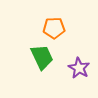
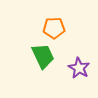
green trapezoid: moved 1 px right, 1 px up
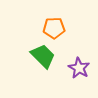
green trapezoid: rotated 20 degrees counterclockwise
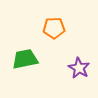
green trapezoid: moved 18 px left, 3 px down; rotated 56 degrees counterclockwise
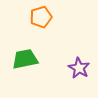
orange pentagon: moved 13 px left, 11 px up; rotated 15 degrees counterclockwise
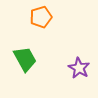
green trapezoid: rotated 72 degrees clockwise
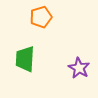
green trapezoid: rotated 148 degrees counterclockwise
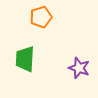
purple star: rotated 10 degrees counterclockwise
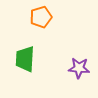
purple star: rotated 15 degrees counterclockwise
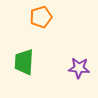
green trapezoid: moved 1 px left, 3 px down
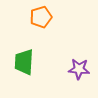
purple star: moved 1 px down
